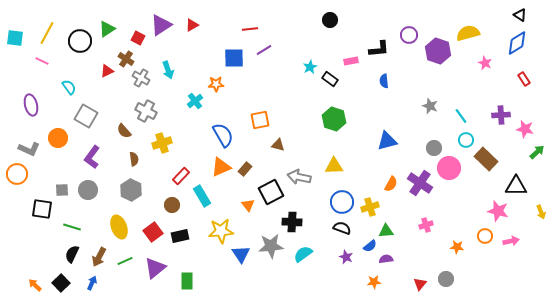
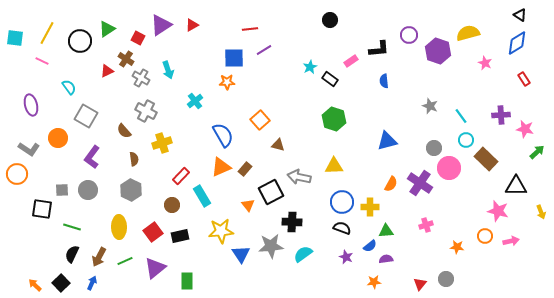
pink rectangle at (351, 61): rotated 24 degrees counterclockwise
orange star at (216, 84): moved 11 px right, 2 px up
orange square at (260, 120): rotated 30 degrees counterclockwise
gray L-shape at (29, 149): rotated 10 degrees clockwise
yellow cross at (370, 207): rotated 18 degrees clockwise
yellow ellipse at (119, 227): rotated 20 degrees clockwise
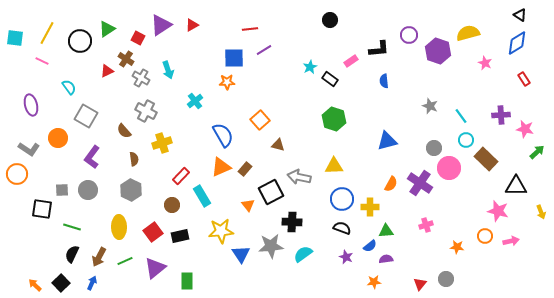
blue circle at (342, 202): moved 3 px up
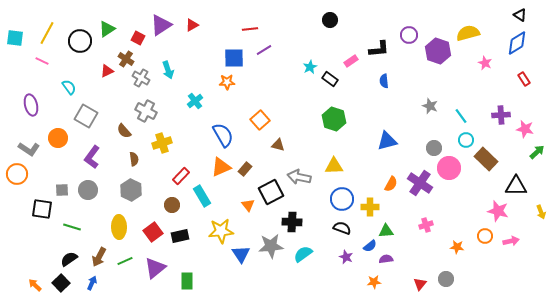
black semicircle at (72, 254): moved 3 px left, 5 px down; rotated 30 degrees clockwise
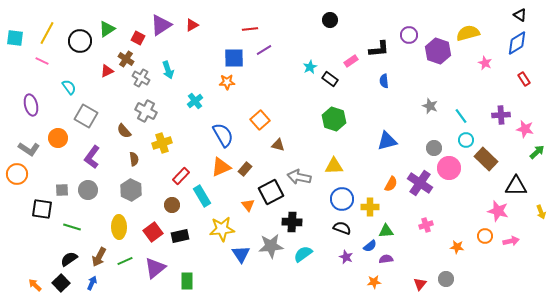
yellow star at (221, 231): moved 1 px right, 2 px up
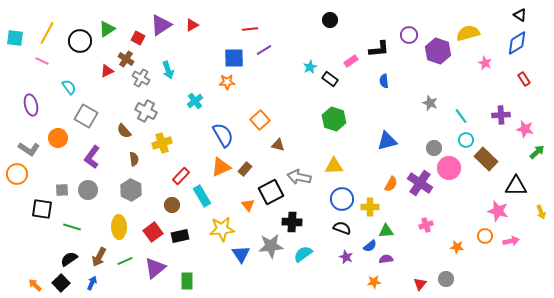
gray star at (430, 106): moved 3 px up
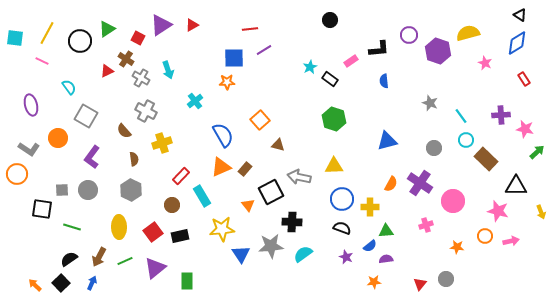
pink circle at (449, 168): moved 4 px right, 33 px down
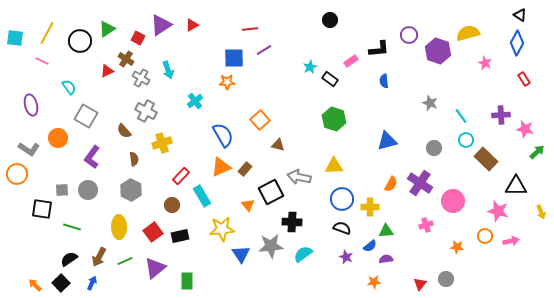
blue diamond at (517, 43): rotated 30 degrees counterclockwise
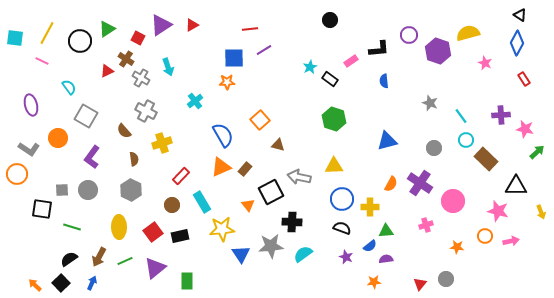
cyan arrow at (168, 70): moved 3 px up
cyan rectangle at (202, 196): moved 6 px down
